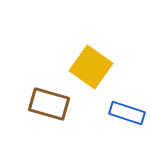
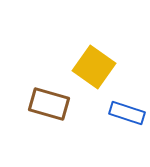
yellow square: moved 3 px right
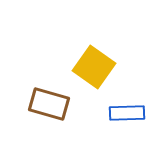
blue rectangle: rotated 20 degrees counterclockwise
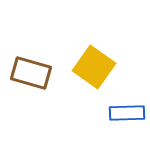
brown rectangle: moved 18 px left, 31 px up
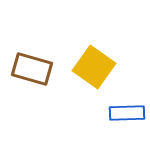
brown rectangle: moved 1 px right, 4 px up
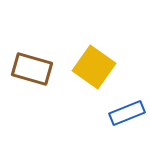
blue rectangle: rotated 20 degrees counterclockwise
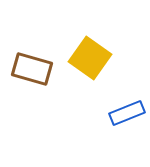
yellow square: moved 4 px left, 9 px up
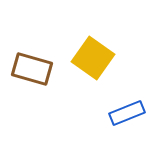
yellow square: moved 3 px right
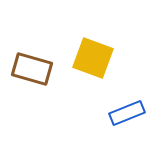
yellow square: rotated 15 degrees counterclockwise
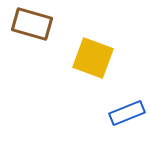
brown rectangle: moved 45 px up
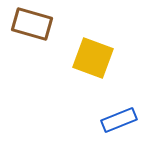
blue rectangle: moved 8 px left, 7 px down
